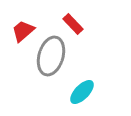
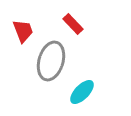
red trapezoid: rotated 110 degrees clockwise
gray ellipse: moved 5 px down
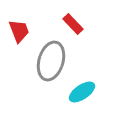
red trapezoid: moved 4 px left
cyan ellipse: rotated 12 degrees clockwise
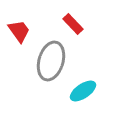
red trapezoid: rotated 15 degrees counterclockwise
cyan ellipse: moved 1 px right, 1 px up
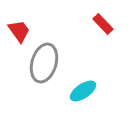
red rectangle: moved 30 px right
gray ellipse: moved 7 px left, 2 px down
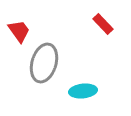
cyan ellipse: rotated 28 degrees clockwise
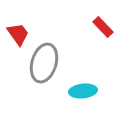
red rectangle: moved 3 px down
red trapezoid: moved 1 px left, 3 px down
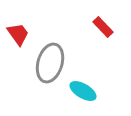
gray ellipse: moved 6 px right
cyan ellipse: rotated 36 degrees clockwise
